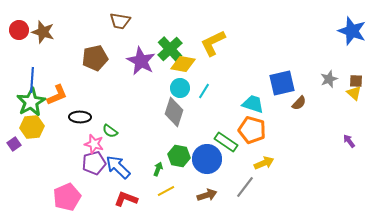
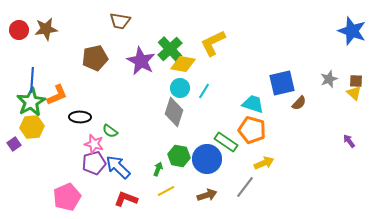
brown star: moved 3 px right, 3 px up; rotated 25 degrees counterclockwise
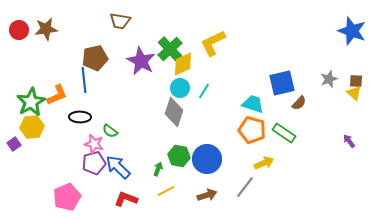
yellow diamond: rotated 35 degrees counterclockwise
blue line: moved 52 px right; rotated 10 degrees counterclockwise
green rectangle: moved 58 px right, 9 px up
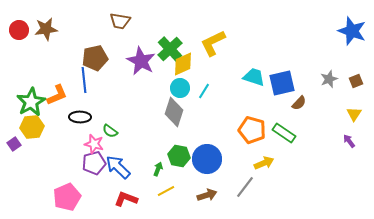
brown square: rotated 24 degrees counterclockwise
yellow triangle: moved 21 px down; rotated 21 degrees clockwise
cyan trapezoid: moved 1 px right, 27 px up
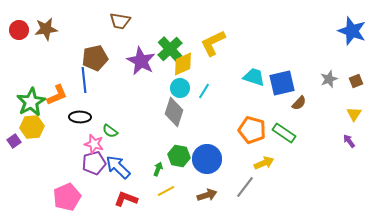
purple square: moved 3 px up
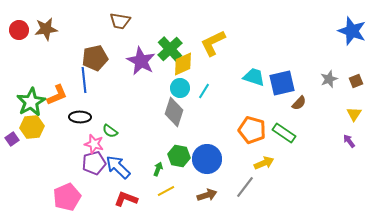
purple square: moved 2 px left, 2 px up
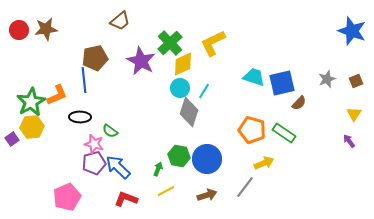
brown trapezoid: rotated 50 degrees counterclockwise
green cross: moved 6 px up
gray star: moved 2 px left
gray diamond: moved 15 px right
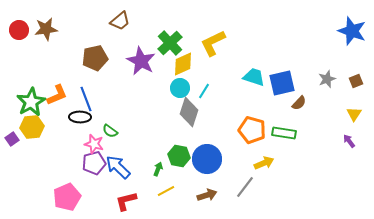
blue line: moved 2 px right, 19 px down; rotated 15 degrees counterclockwise
green rectangle: rotated 25 degrees counterclockwise
red L-shape: moved 2 px down; rotated 35 degrees counterclockwise
